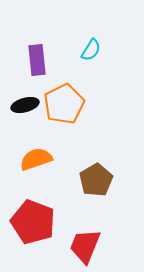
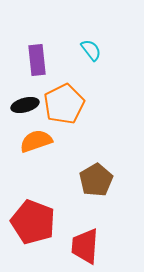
cyan semicircle: rotated 70 degrees counterclockwise
orange semicircle: moved 18 px up
red trapezoid: rotated 18 degrees counterclockwise
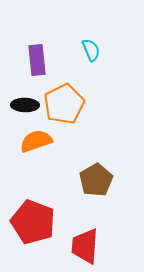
cyan semicircle: rotated 15 degrees clockwise
black ellipse: rotated 16 degrees clockwise
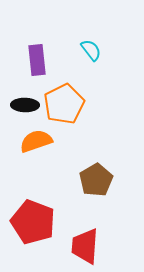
cyan semicircle: rotated 15 degrees counterclockwise
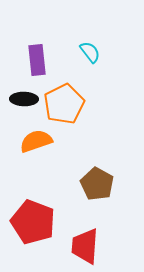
cyan semicircle: moved 1 px left, 2 px down
black ellipse: moved 1 px left, 6 px up
brown pentagon: moved 1 px right, 4 px down; rotated 12 degrees counterclockwise
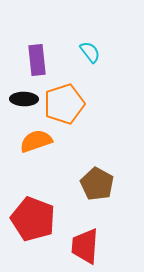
orange pentagon: rotated 9 degrees clockwise
red pentagon: moved 3 px up
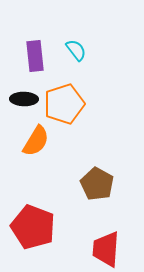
cyan semicircle: moved 14 px left, 2 px up
purple rectangle: moved 2 px left, 4 px up
orange semicircle: rotated 140 degrees clockwise
red pentagon: moved 8 px down
red trapezoid: moved 21 px right, 3 px down
